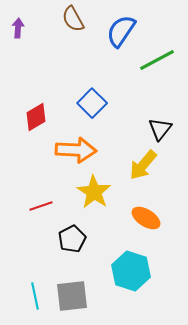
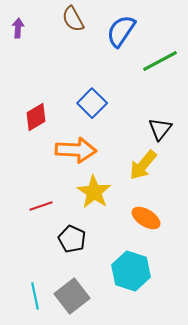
green line: moved 3 px right, 1 px down
black pentagon: rotated 20 degrees counterclockwise
gray square: rotated 32 degrees counterclockwise
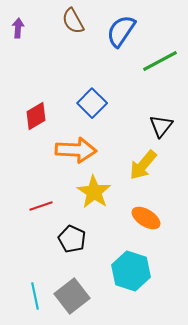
brown semicircle: moved 2 px down
red diamond: moved 1 px up
black triangle: moved 1 px right, 3 px up
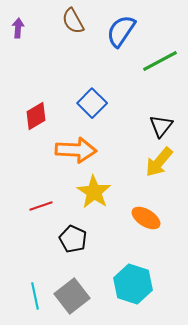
yellow arrow: moved 16 px right, 3 px up
black pentagon: moved 1 px right
cyan hexagon: moved 2 px right, 13 px down
